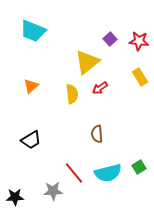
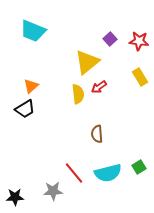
red arrow: moved 1 px left, 1 px up
yellow semicircle: moved 6 px right
black trapezoid: moved 6 px left, 31 px up
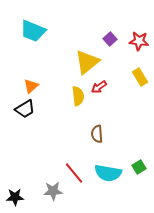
yellow semicircle: moved 2 px down
cyan semicircle: rotated 24 degrees clockwise
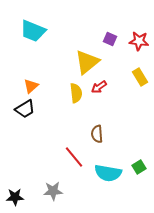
purple square: rotated 24 degrees counterclockwise
yellow semicircle: moved 2 px left, 3 px up
red line: moved 16 px up
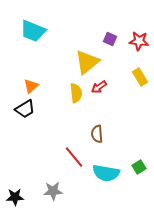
cyan semicircle: moved 2 px left
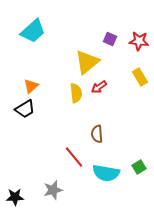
cyan trapezoid: rotated 64 degrees counterclockwise
gray star: moved 1 px up; rotated 12 degrees counterclockwise
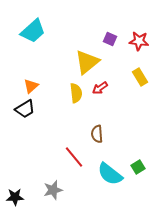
red arrow: moved 1 px right, 1 px down
green square: moved 1 px left
cyan semicircle: moved 4 px right, 1 px down; rotated 28 degrees clockwise
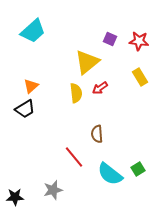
green square: moved 2 px down
